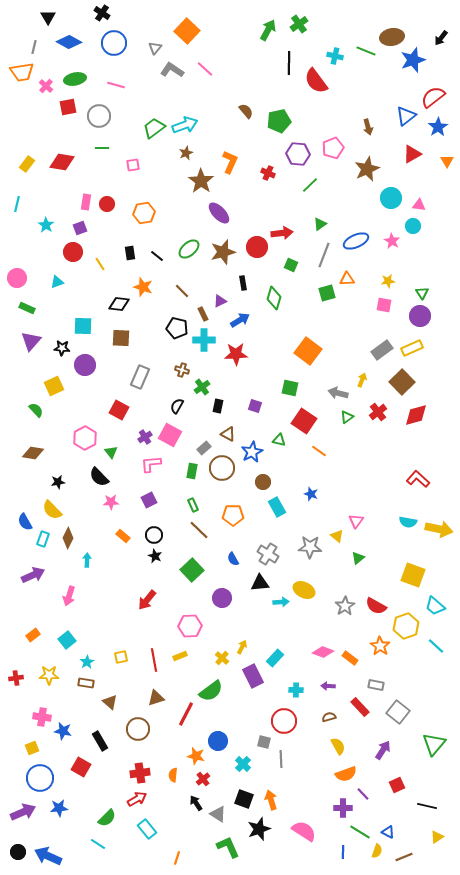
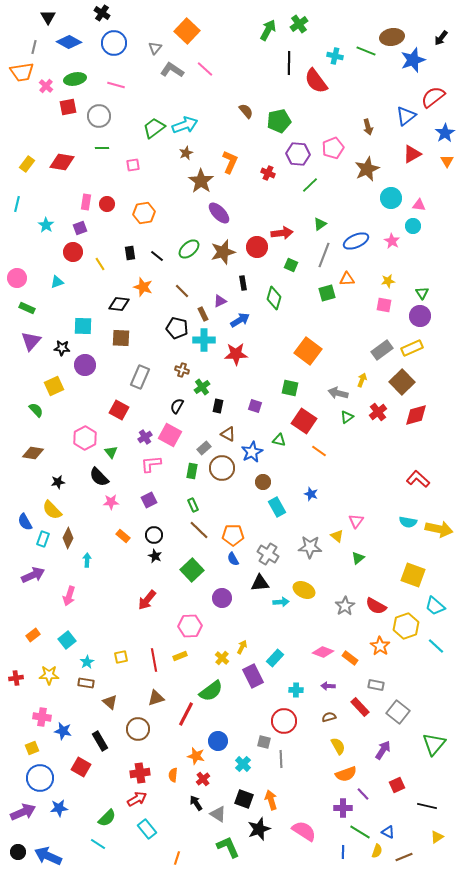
blue star at (438, 127): moved 7 px right, 6 px down
orange pentagon at (233, 515): moved 20 px down
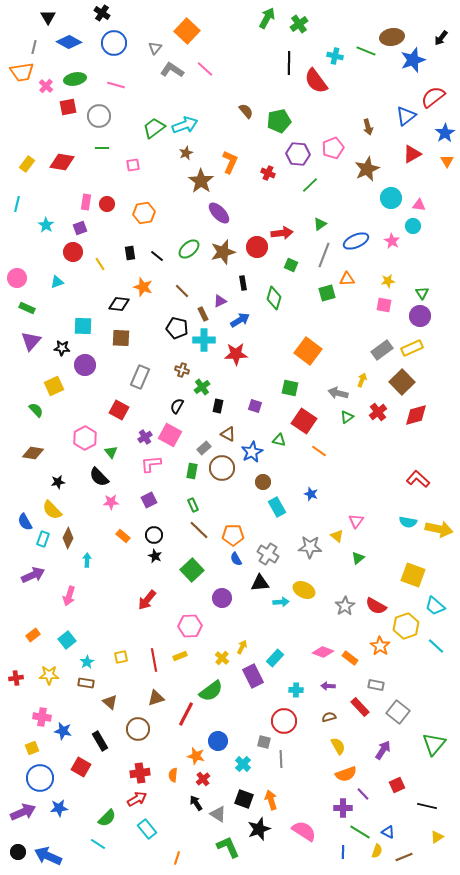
green arrow at (268, 30): moved 1 px left, 12 px up
blue semicircle at (233, 559): moved 3 px right
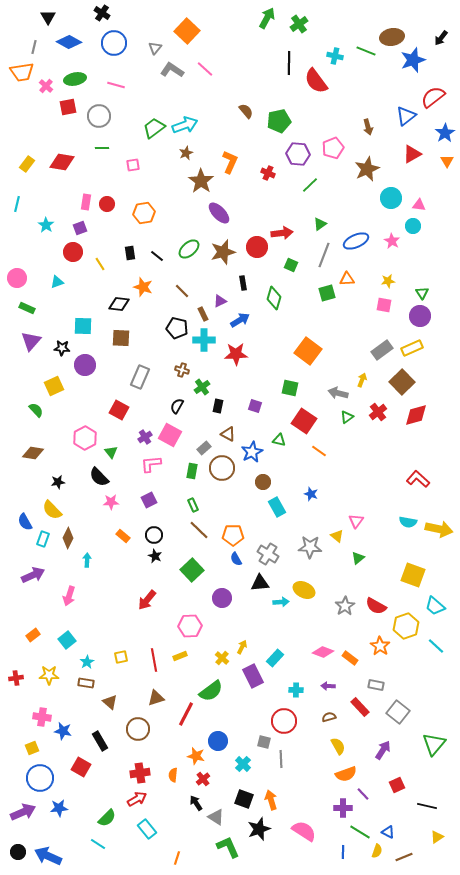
gray triangle at (218, 814): moved 2 px left, 3 px down
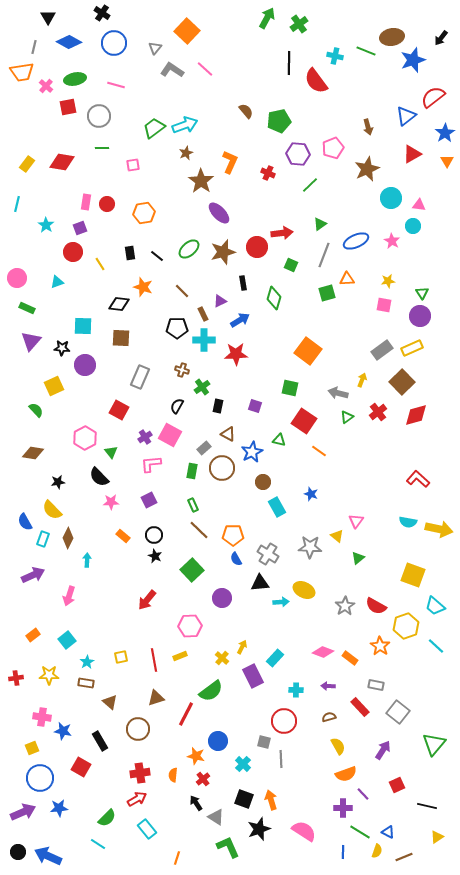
black pentagon at (177, 328): rotated 15 degrees counterclockwise
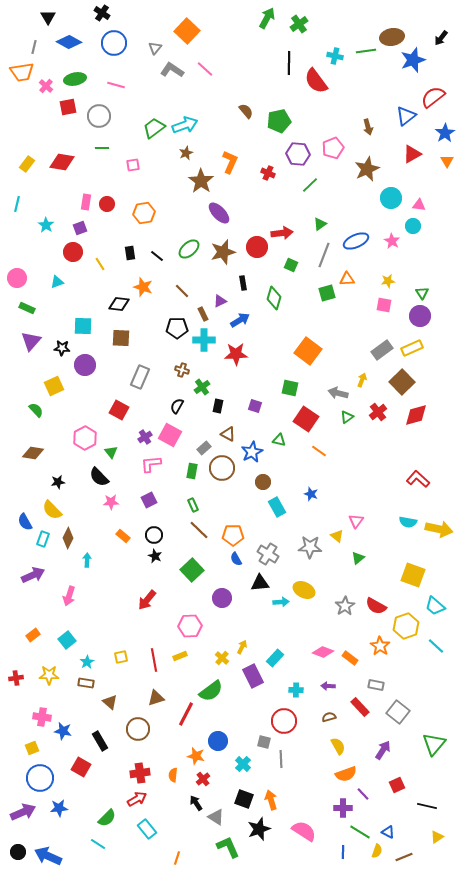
green line at (366, 51): rotated 30 degrees counterclockwise
red square at (304, 421): moved 2 px right, 2 px up
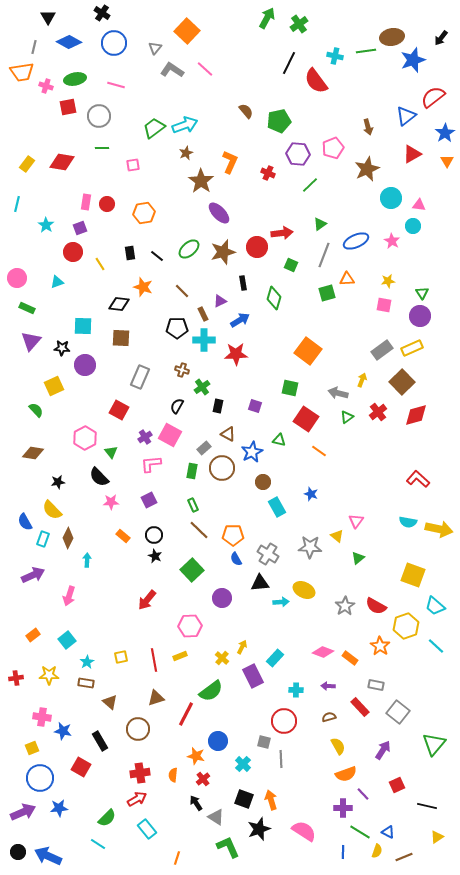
black line at (289, 63): rotated 25 degrees clockwise
pink cross at (46, 86): rotated 24 degrees counterclockwise
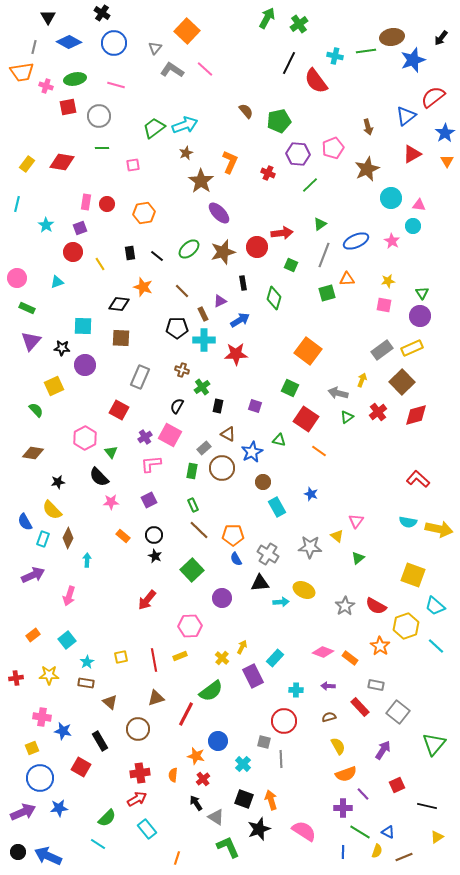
green square at (290, 388): rotated 12 degrees clockwise
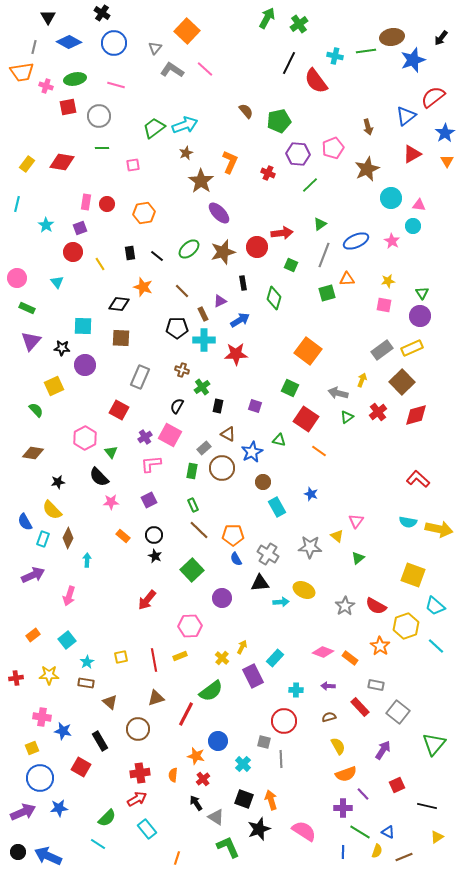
cyan triangle at (57, 282): rotated 48 degrees counterclockwise
